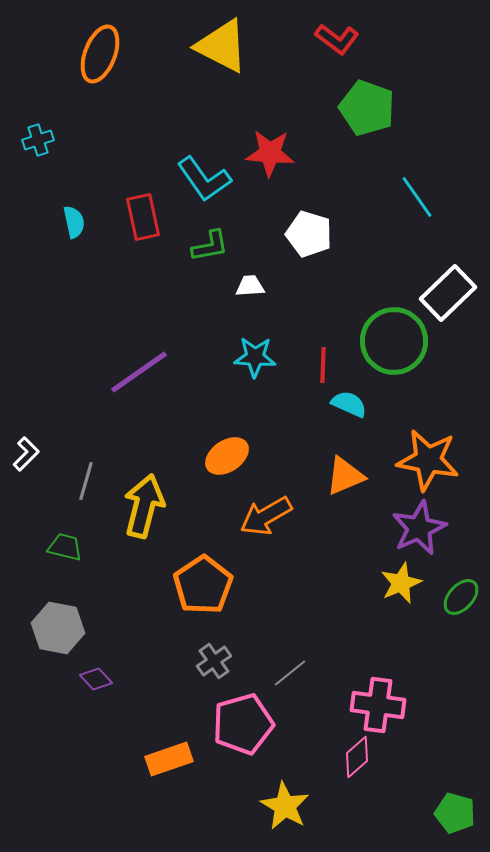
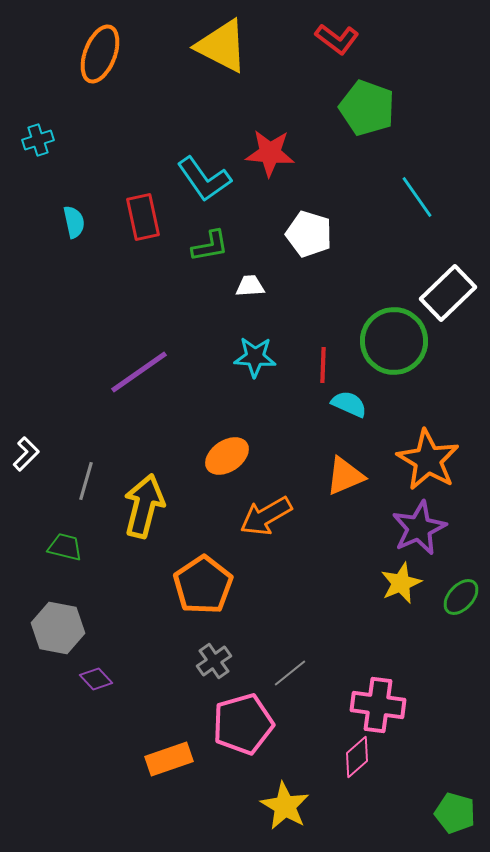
orange star at (428, 460): rotated 20 degrees clockwise
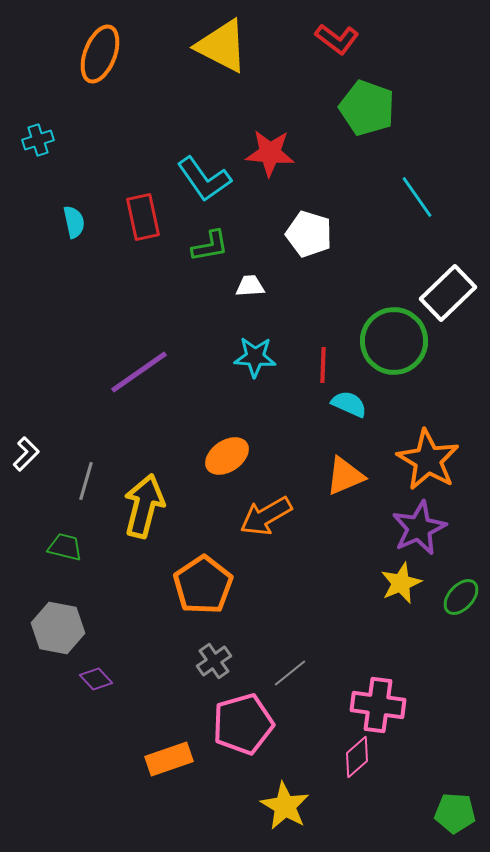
green pentagon at (455, 813): rotated 12 degrees counterclockwise
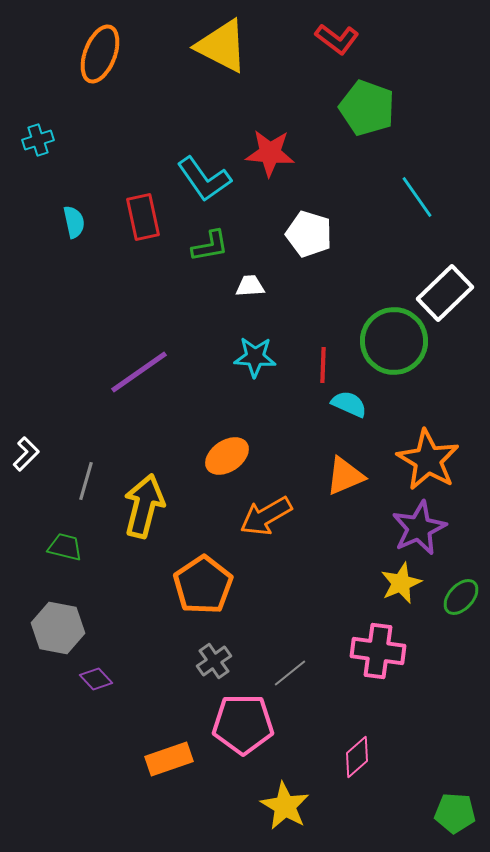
white rectangle at (448, 293): moved 3 px left
pink cross at (378, 705): moved 54 px up
pink pentagon at (243, 724): rotated 16 degrees clockwise
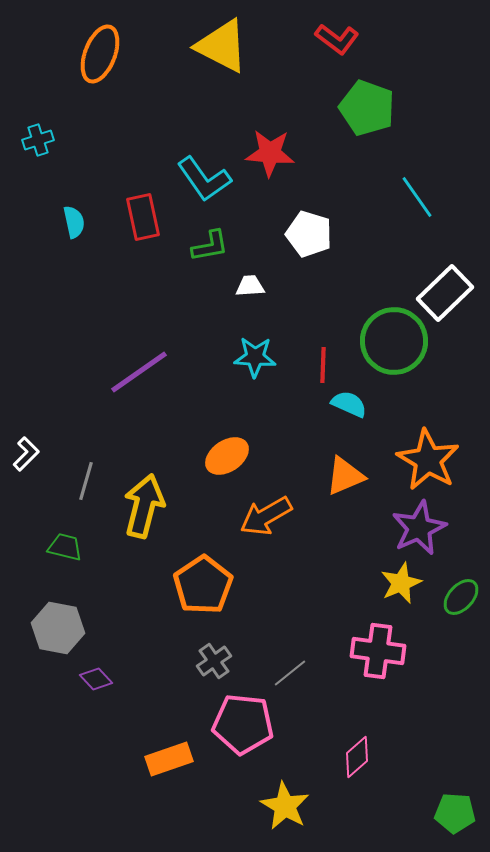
pink pentagon at (243, 724): rotated 6 degrees clockwise
